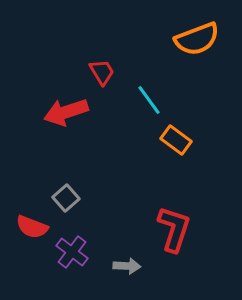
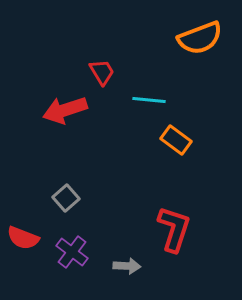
orange semicircle: moved 3 px right, 1 px up
cyan line: rotated 48 degrees counterclockwise
red arrow: moved 1 px left, 2 px up
red semicircle: moved 9 px left, 11 px down
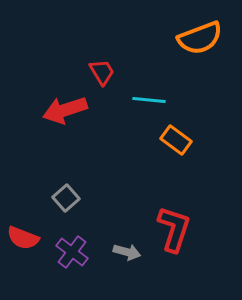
gray arrow: moved 14 px up; rotated 12 degrees clockwise
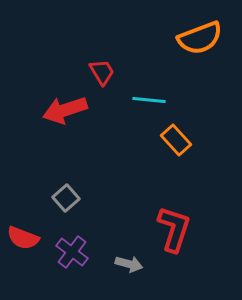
orange rectangle: rotated 12 degrees clockwise
gray arrow: moved 2 px right, 12 px down
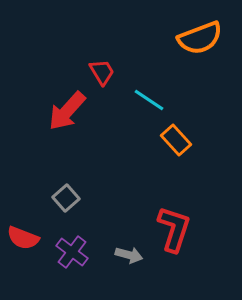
cyan line: rotated 28 degrees clockwise
red arrow: moved 2 px right, 1 px down; rotated 30 degrees counterclockwise
gray arrow: moved 9 px up
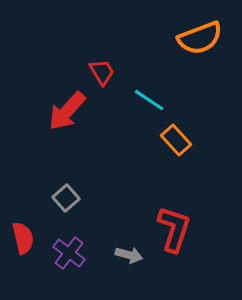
red semicircle: rotated 124 degrees counterclockwise
purple cross: moved 3 px left, 1 px down
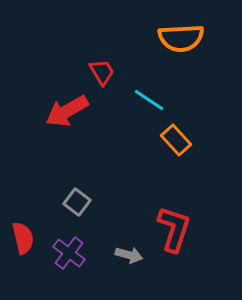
orange semicircle: moved 19 px left; rotated 18 degrees clockwise
red arrow: rotated 18 degrees clockwise
gray square: moved 11 px right, 4 px down; rotated 12 degrees counterclockwise
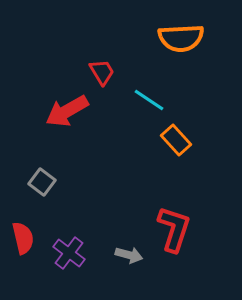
gray square: moved 35 px left, 20 px up
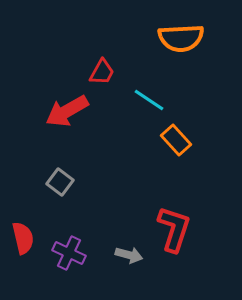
red trapezoid: rotated 60 degrees clockwise
gray square: moved 18 px right
purple cross: rotated 12 degrees counterclockwise
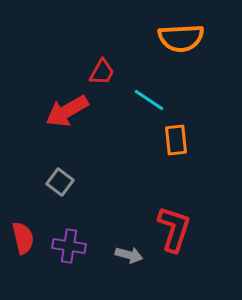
orange rectangle: rotated 36 degrees clockwise
purple cross: moved 7 px up; rotated 16 degrees counterclockwise
